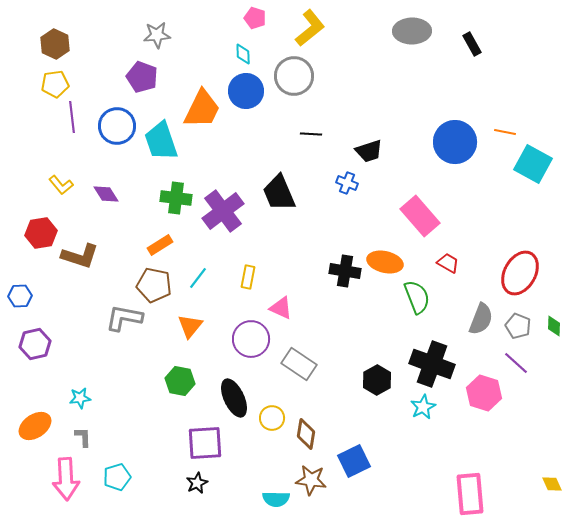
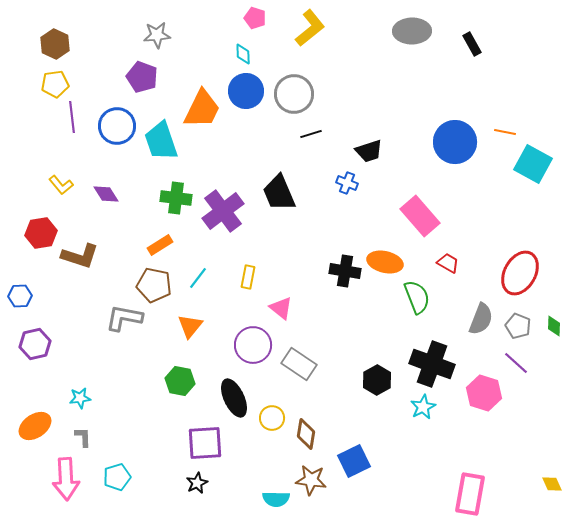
gray circle at (294, 76): moved 18 px down
black line at (311, 134): rotated 20 degrees counterclockwise
pink triangle at (281, 308): rotated 15 degrees clockwise
purple circle at (251, 339): moved 2 px right, 6 px down
pink rectangle at (470, 494): rotated 15 degrees clockwise
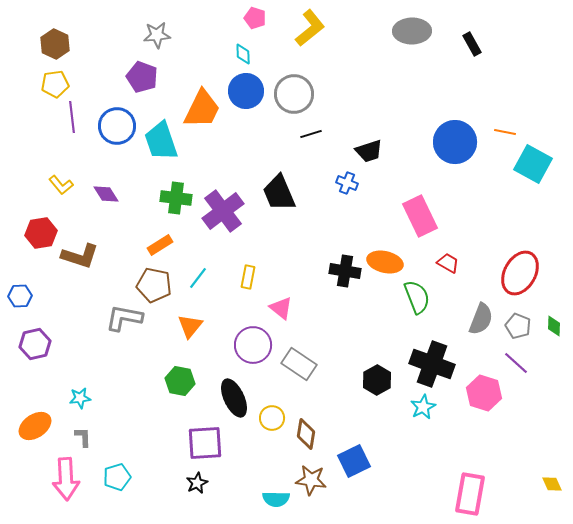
pink rectangle at (420, 216): rotated 15 degrees clockwise
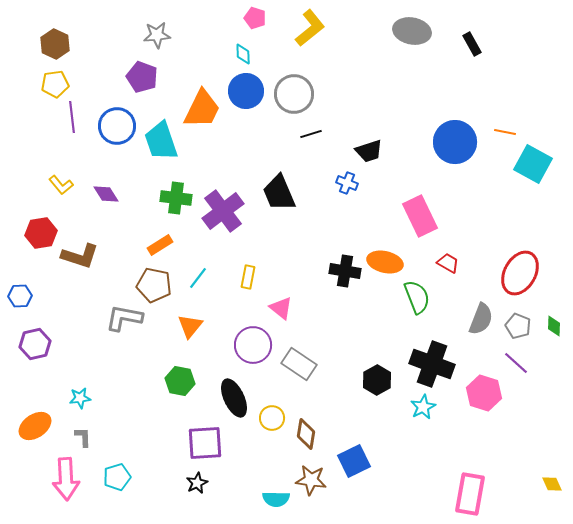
gray ellipse at (412, 31): rotated 12 degrees clockwise
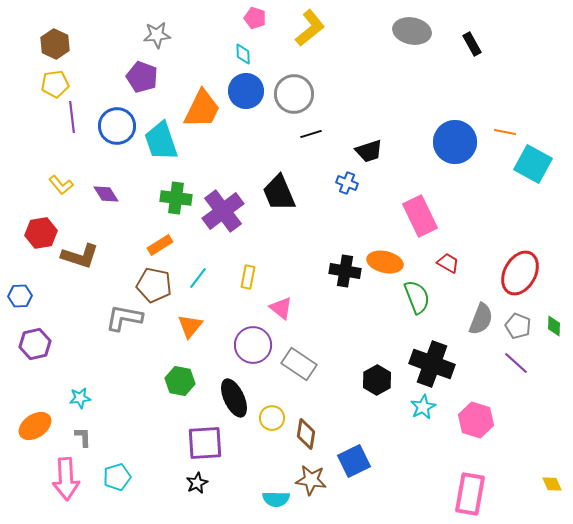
pink hexagon at (484, 393): moved 8 px left, 27 px down
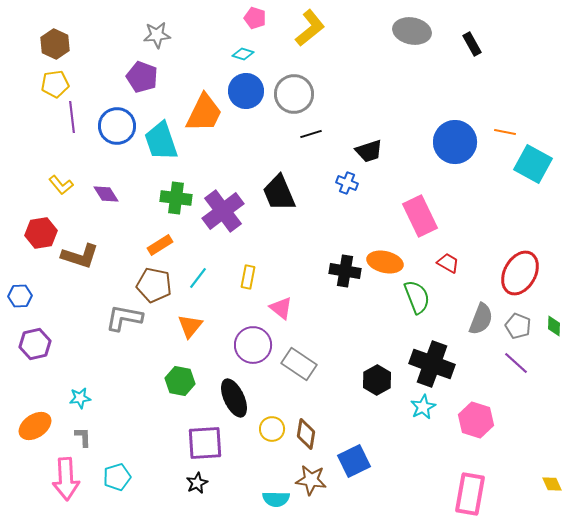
cyan diamond at (243, 54): rotated 70 degrees counterclockwise
orange trapezoid at (202, 109): moved 2 px right, 4 px down
yellow circle at (272, 418): moved 11 px down
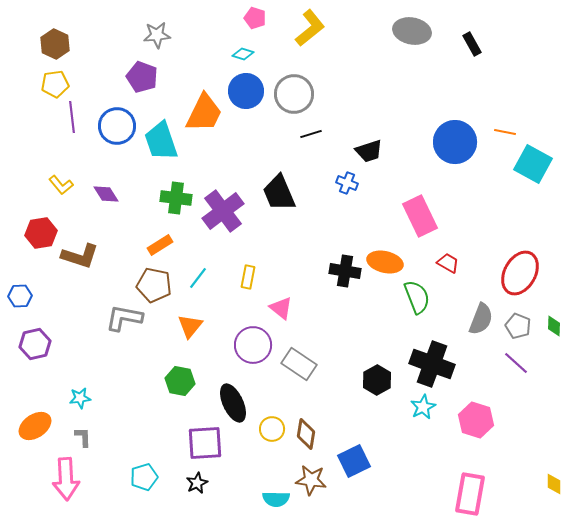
black ellipse at (234, 398): moved 1 px left, 5 px down
cyan pentagon at (117, 477): moved 27 px right
yellow diamond at (552, 484): moved 2 px right; rotated 25 degrees clockwise
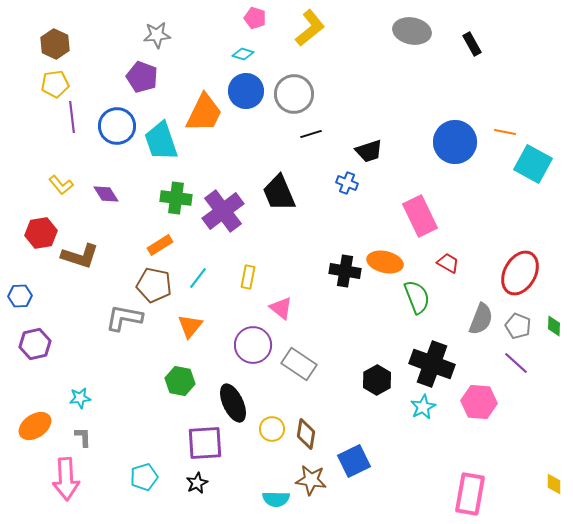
pink hexagon at (476, 420): moved 3 px right, 18 px up; rotated 12 degrees counterclockwise
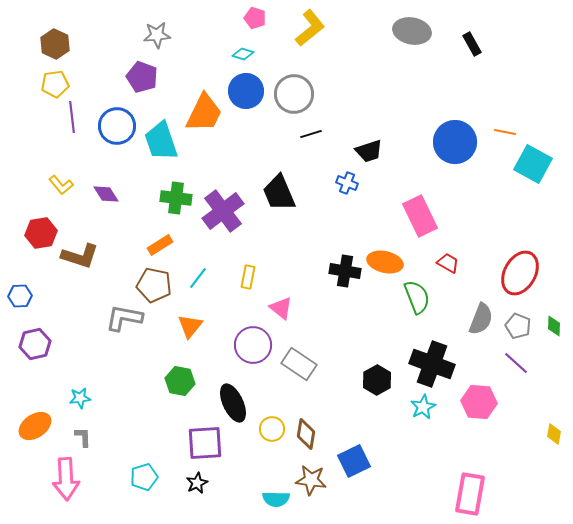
yellow diamond at (554, 484): moved 50 px up; rotated 10 degrees clockwise
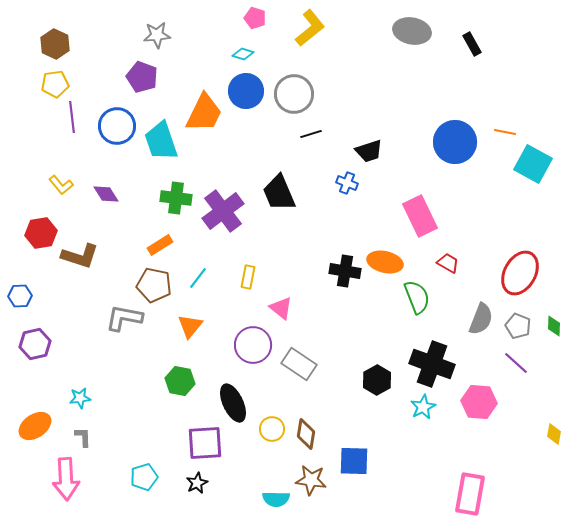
blue square at (354, 461): rotated 28 degrees clockwise
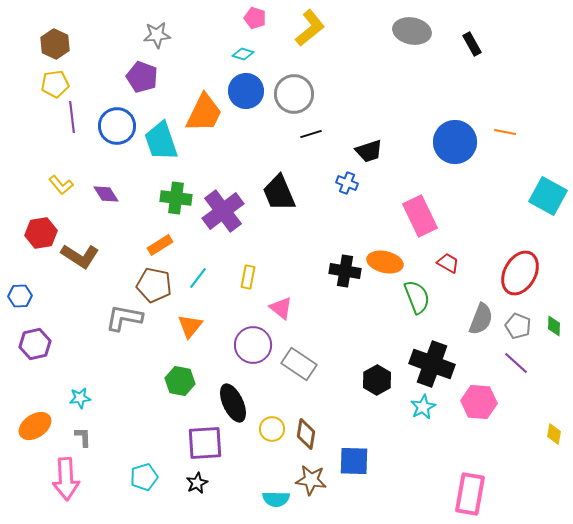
cyan square at (533, 164): moved 15 px right, 32 px down
brown L-shape at (80, 256): rotated 15 degrees clockwise
